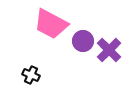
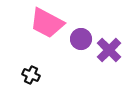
pink trapezoid: moved 4 px left, 1 px up
purple circle: moved 2 px left, 2 px up
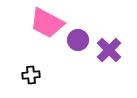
purple circle: moved 3 px left, 1 px down
black cross: rotated 30 degrees counterclockwise
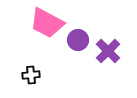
purple cross: moved 1 px left, 1 px down
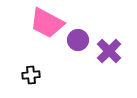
purple cross: moved 1 px right
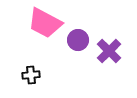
pink trapezoid: moved 2 px left
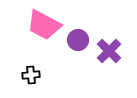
pink trapezoid: moved 1 px left, 2 px down
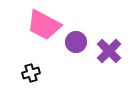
purple circle: moved 2 px left, 2 px down
black cross: moved 2 px up; rotated 12 degrees counterclockwise
